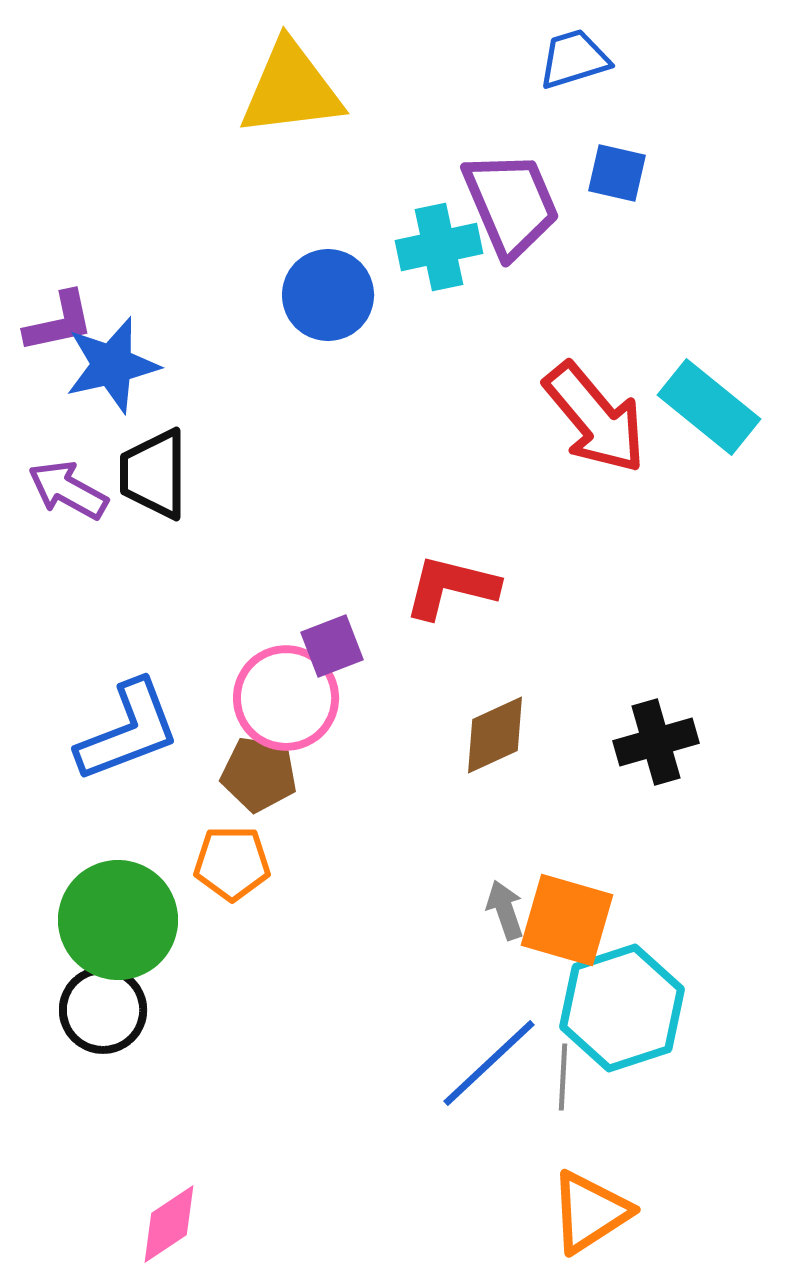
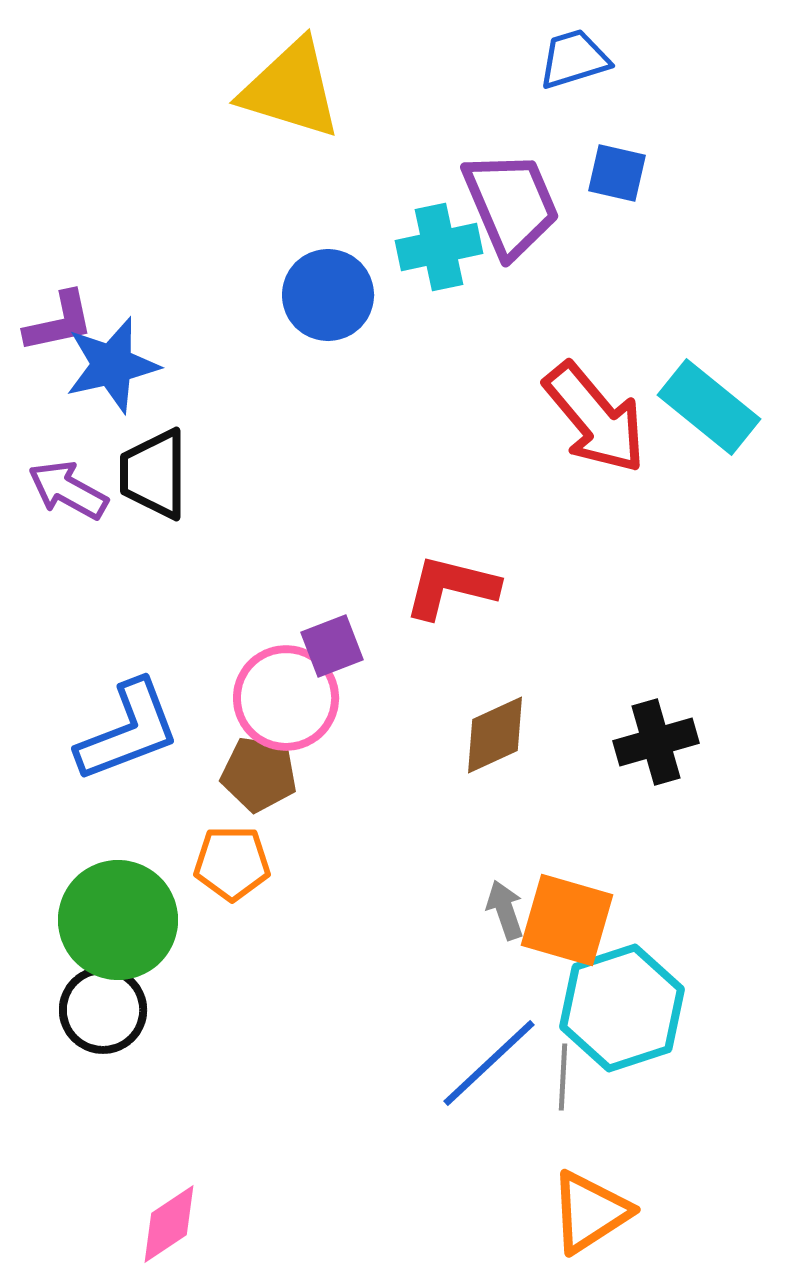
yellow triangle: rotated 24 degrees clockwise
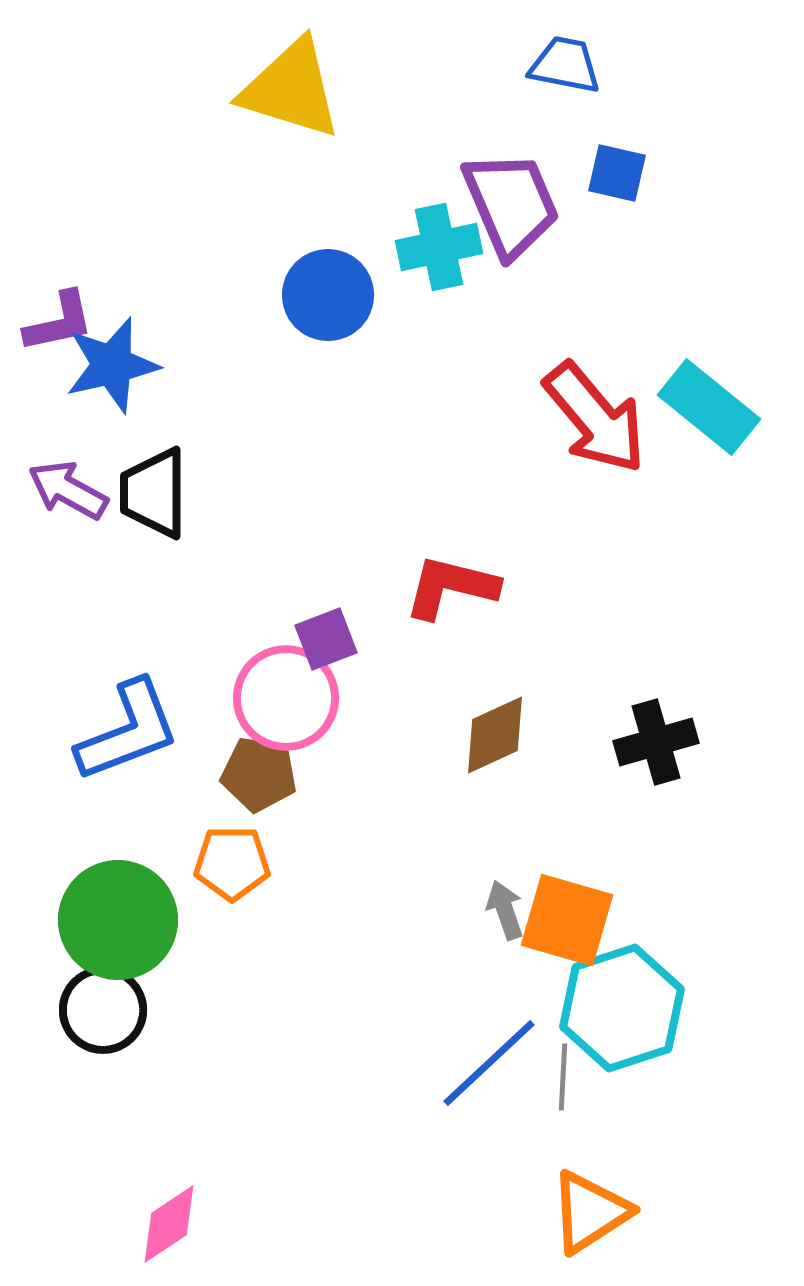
blue trapezoid: moved 9 px left, 6 px down; rotated 28 degrees clockwise
black trapezoid: moved 19 px down
purple square: moved 6 px left, 7 px up
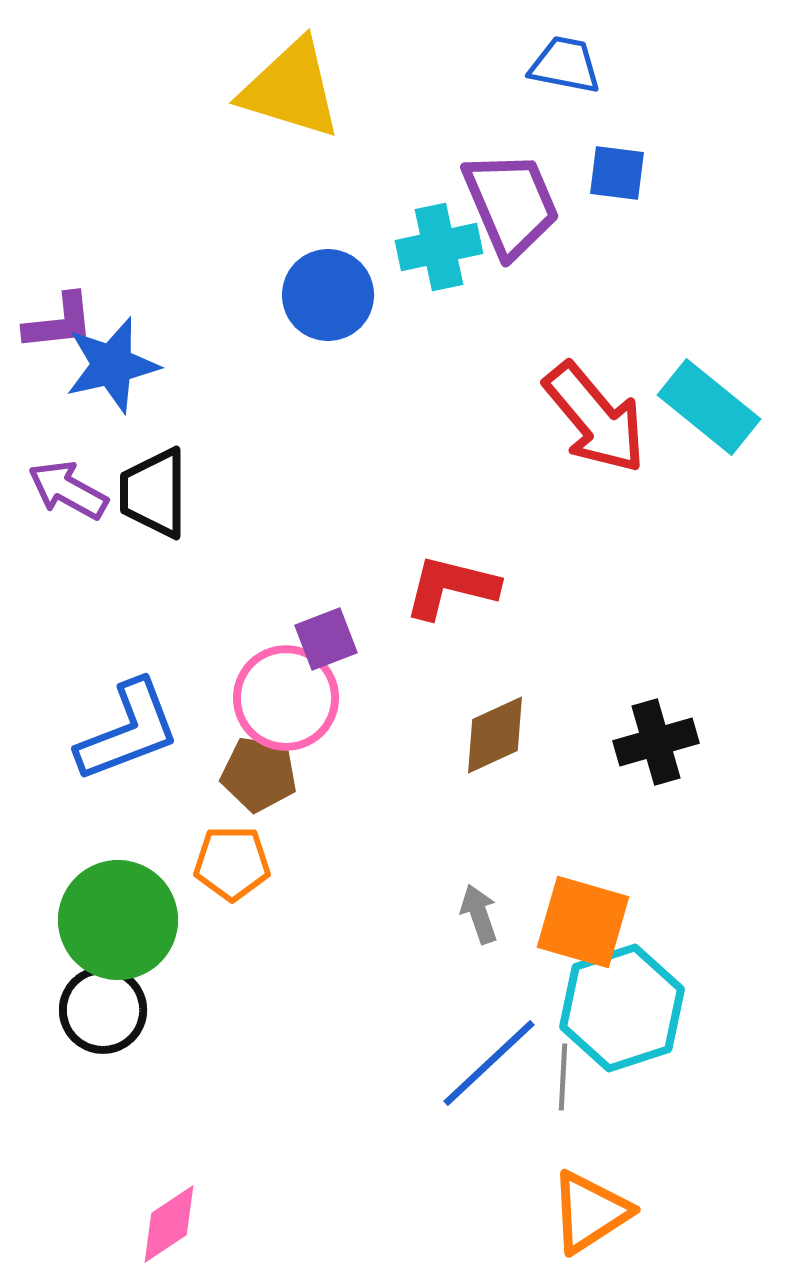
blue square: rotated 6 degrees counterclockwise
purple L-shape: rotated 6 degrees clockwise
gray arrow: moved 26 px left, 4 px down
orange square: moved 16 px right, 2 px down
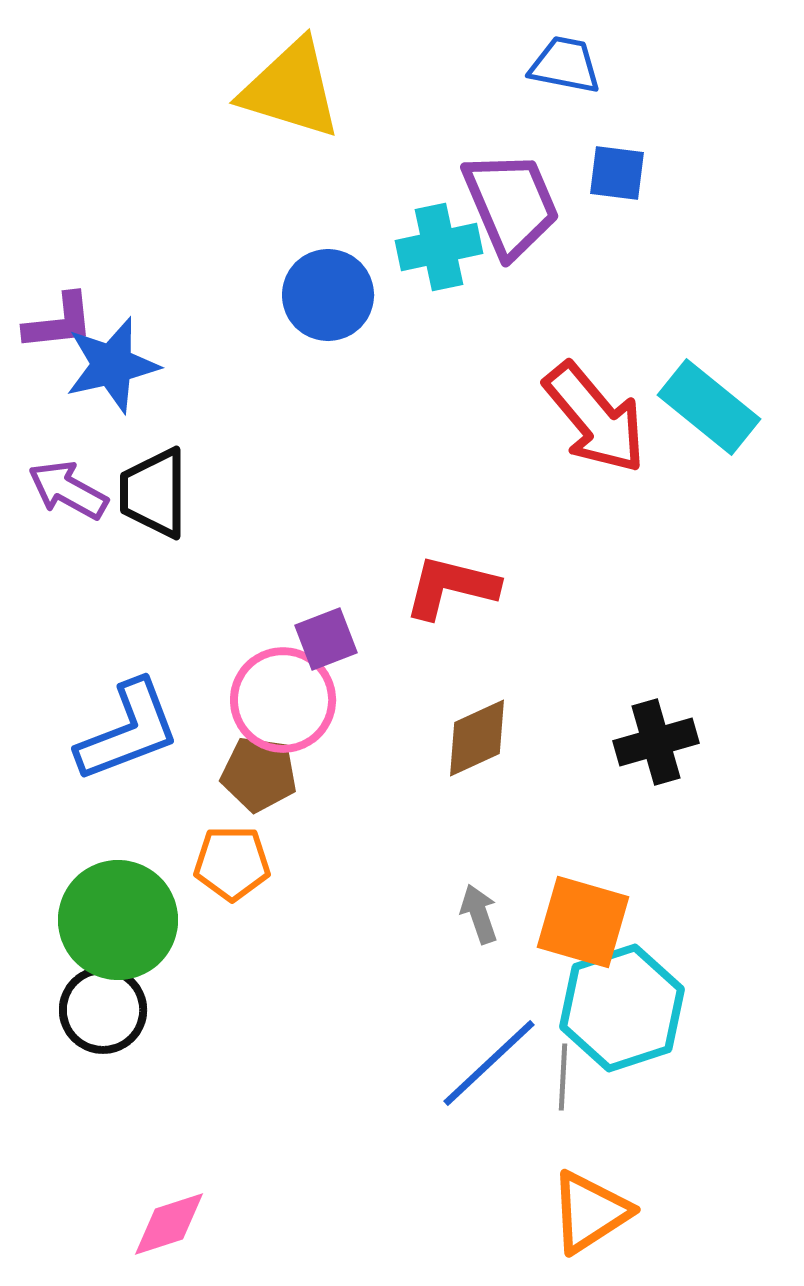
pink circle: moved 3 px left, 2 px down
brown diamond: moved 18 px left, 3 px down
pink diamond: rotated 16 degrees clockwise
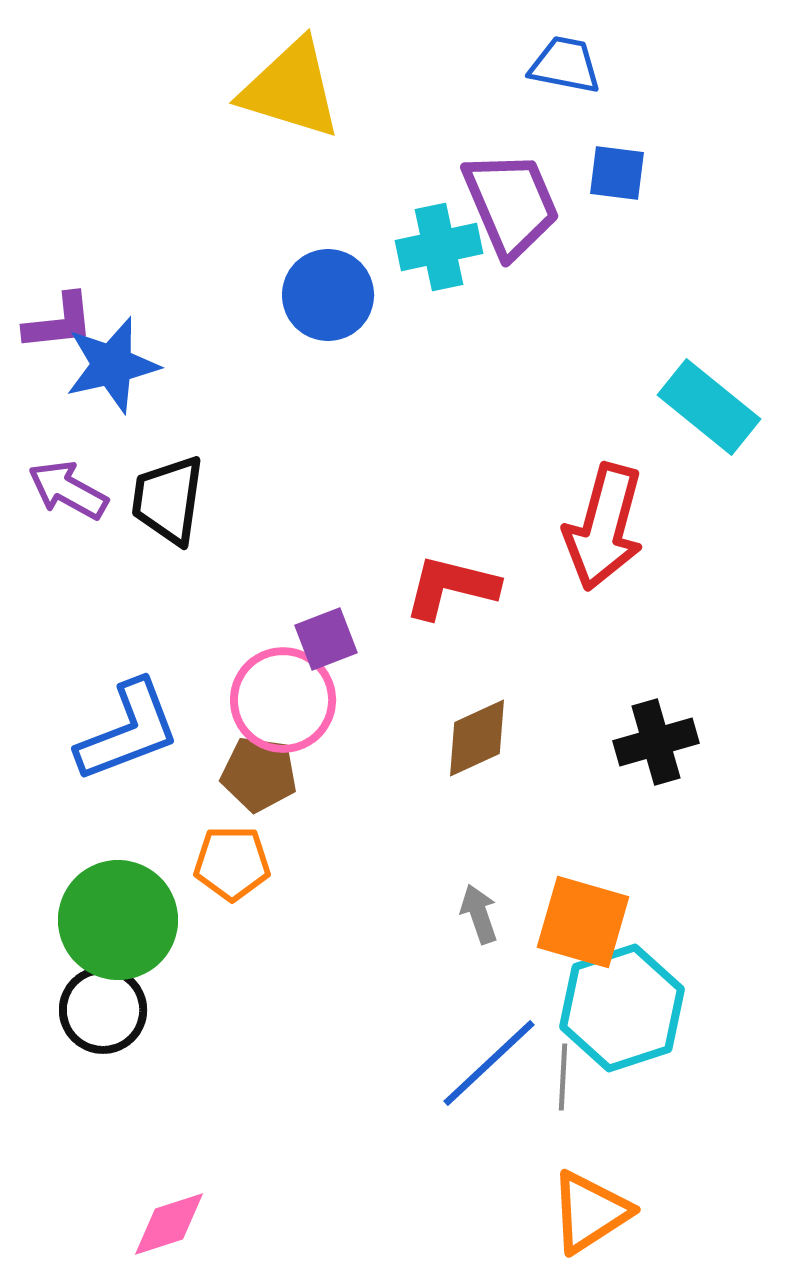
red arrow: moved 9 px right, 109 px down; rotated 55 degrees clockwise
black trapezoid: moved 14 px right, 7 px down; rotated 8 degrees clockwise
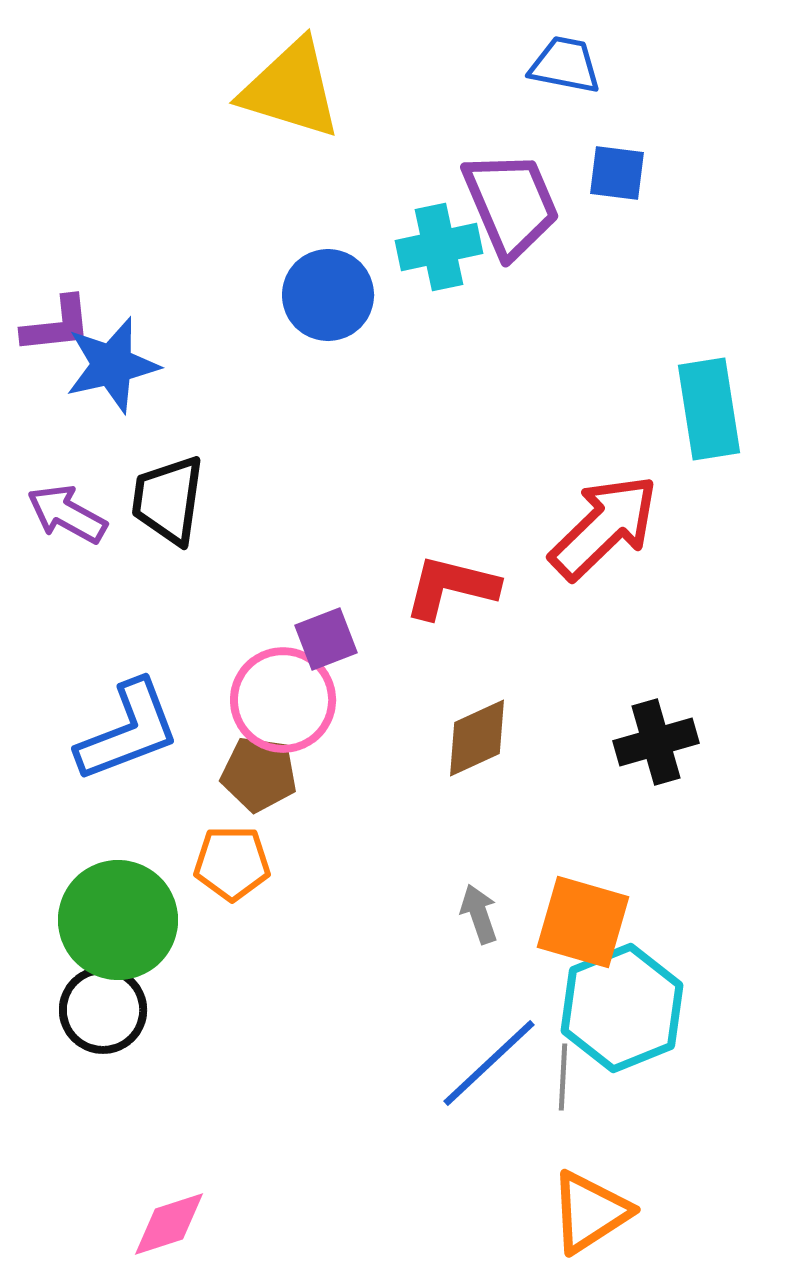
purple L-shape: moved 2 px left, 3 px down
cyan rectangle: moved 2 px down; rotated 42 degrees clockwise
purple arrow: moved 1 px left, 24 px down
red arrow: rotated 149 degrees counterclockwise
cyan hexagon: rotated 4 degrees counterclockwise
